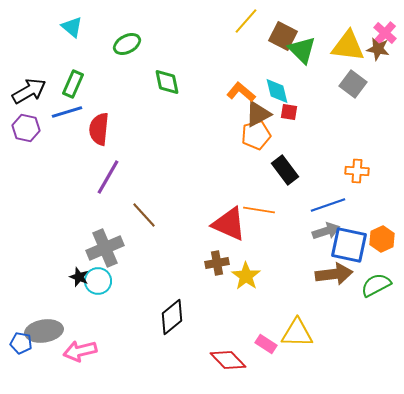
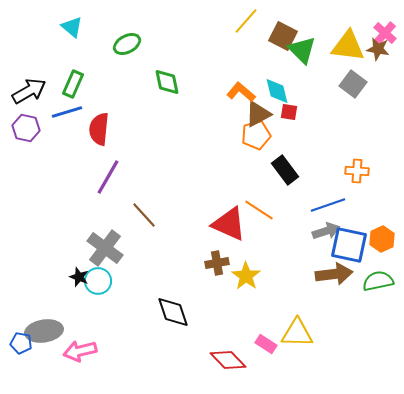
orange line at (259, 210): rotated 24 degrees clockwise
gray cross at (105, 248): rotated 30 degrees counterclockwise
green semicircle at (376, 285): moved 2 px right, 4 px up; rotated 16 degrees clockwise
black diamond at (172, 317): moved 1 px right, 5 px up; rotated 69 degrees counterclockwise
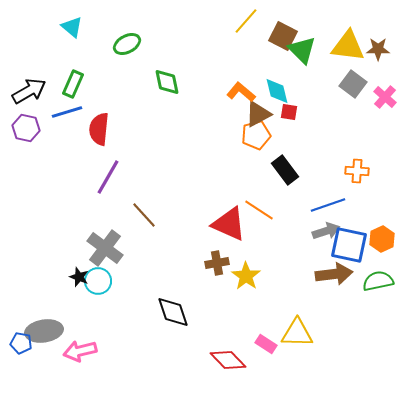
pink cross at (385, 33): moved 64 px down
brown star at (378, 49): rotated 10 degrees counterclockwise
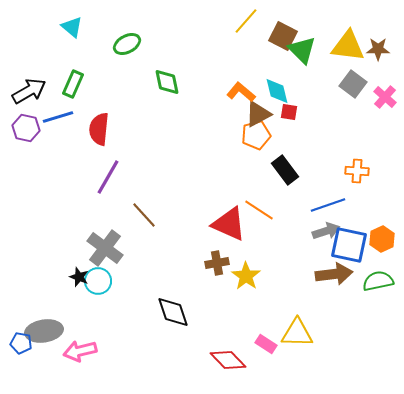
blue line at (67, 112): moved 9 px left, 5 px down
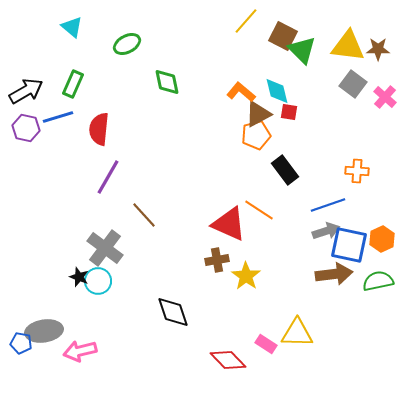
black arrow at (29, 91): moved 3 px left
brown cross at (217, 263): moved 3 px up
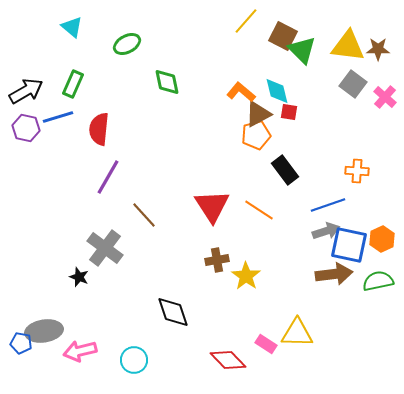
red triangle at (229, 224): moved 17 px left, 18 px up; rotated 33 degrees clockwise
cyan circle at (98, 281): moved 36 px right, 79 px down
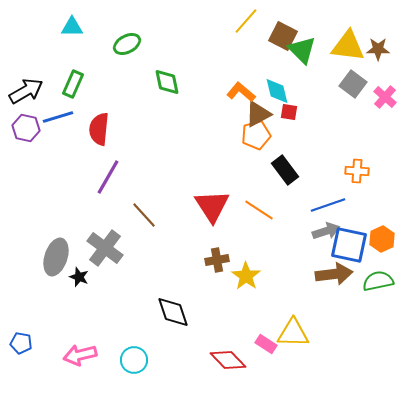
cyan triangle at (72, 27): rotated 40 degrees counterclockwise
gray ellipse at (44, 331): moved 12 px right, 74 px up; rotated 63 degrees counterclockwise
yellow triangle at (297, 333): moved 4 px left
pink arrow at (80, 351): moved 4 px down
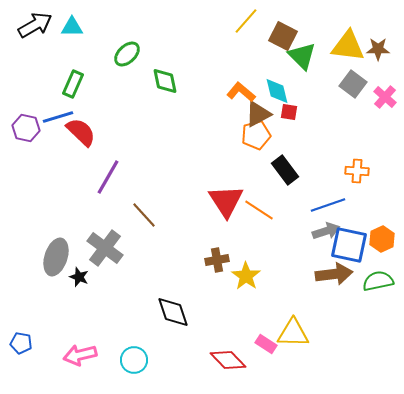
green ellipse at (127, 44): moved 10 px down; rotated 16 degrees counterclockwise
green triangle at (302, 50): moved 6 px down
green diamond at (167, 82): moved 2 px left, 1 px up
black arrow at (26, 91): moved 9 px right, 66 px up
red semicircle at (99, 129): moved 18 px left, 3 px down; rotated 128 degrees clockwise
red triangle at (212, 206): moved 14 px right, 5 px up
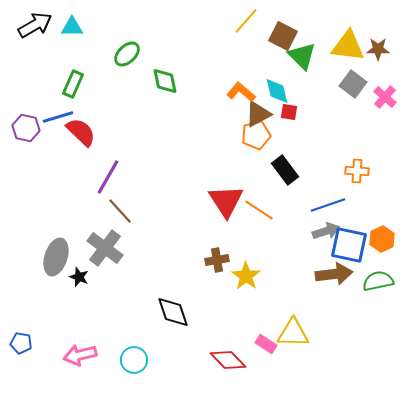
brown line at (144, 215): moved 24 px left, 4 px up
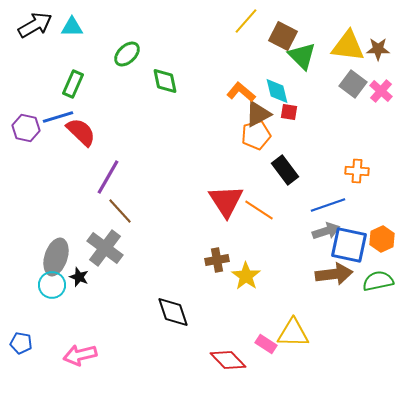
pink cross at (385, 97): moved 4 px left, 6 px up
cyan circle at (134, 360): moved 82 px left, 75 px up
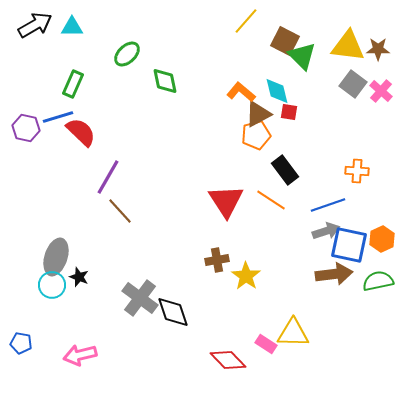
brown square at (283, 36): moved 2 px right, 5 px down
orange line at (259, 210): moved 12 px right, 10 px up
gray cross at (105, 248): moved 35 px right, 50 px down
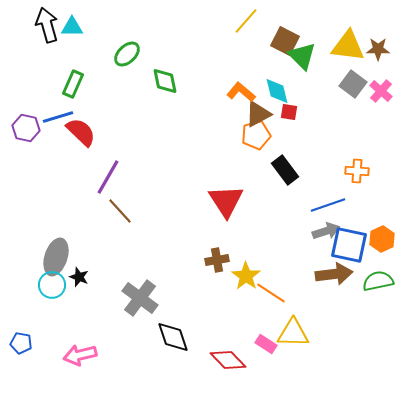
black arrow at (35, 25): moved 12 px right; rotated 76 degrees counterclockwise
orange line at (271, 200): moved 93 px down
black diamond at (173, 312): moved 25 px down
